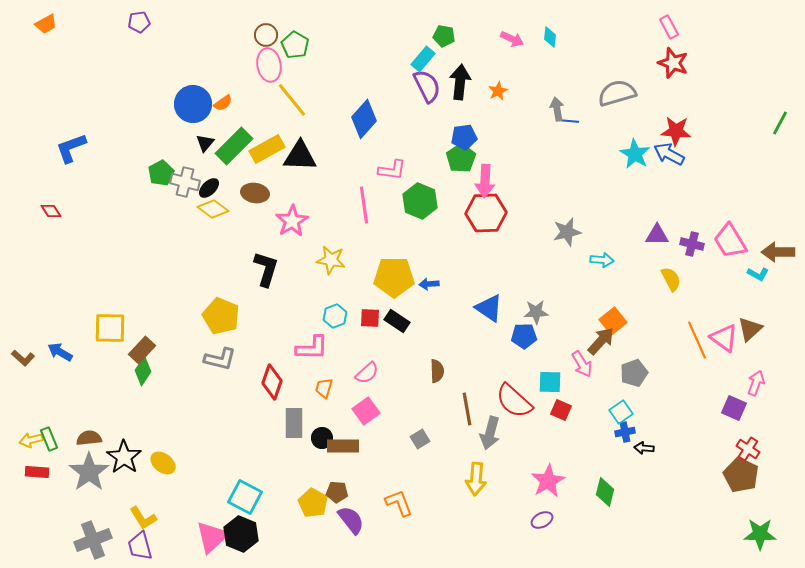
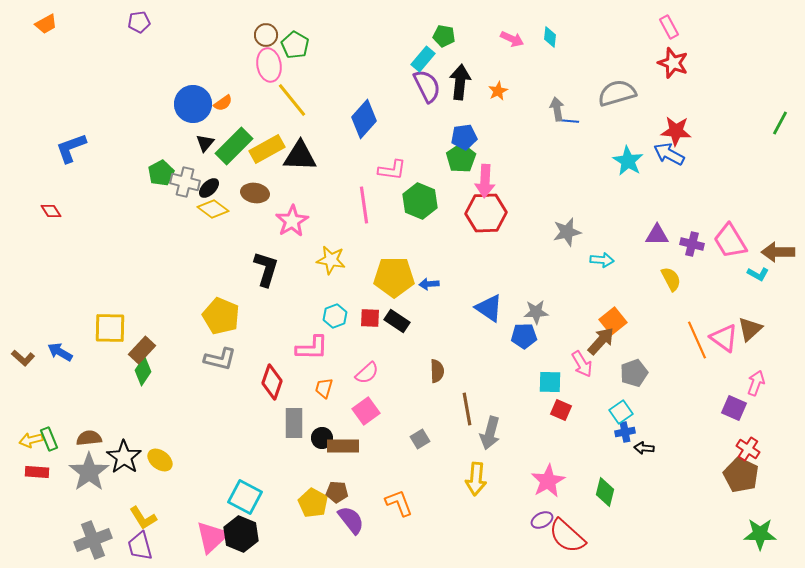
cyan star at (635, 154): moved 7 px left, 7 px down
red semicircle at (514, 401): moved 53 px right, 135 px down
yellow ellipse at (163, 463): moved 3 px left, 3 px up
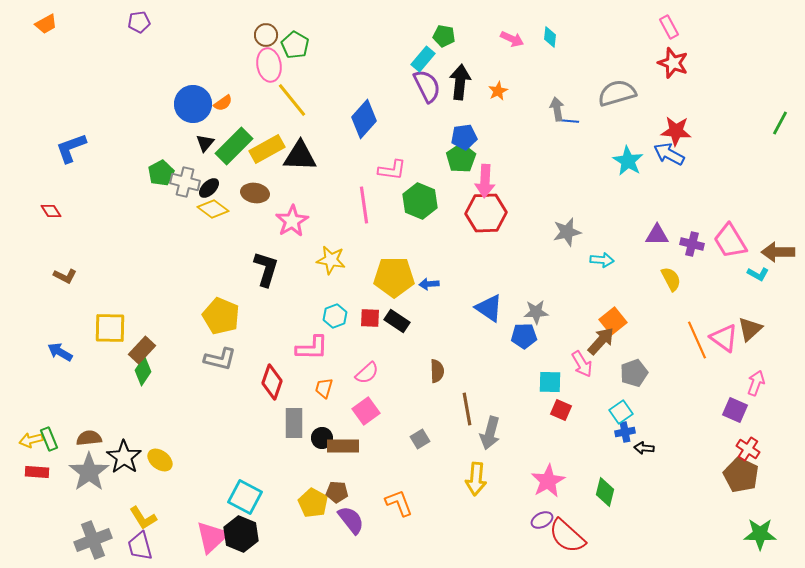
brown L-shape at (23, 358): moved 42 px right, 82 px up; rotated 15 degrees counterclockwise
purple square at (734, 408): moved 1 px right, 2 px down
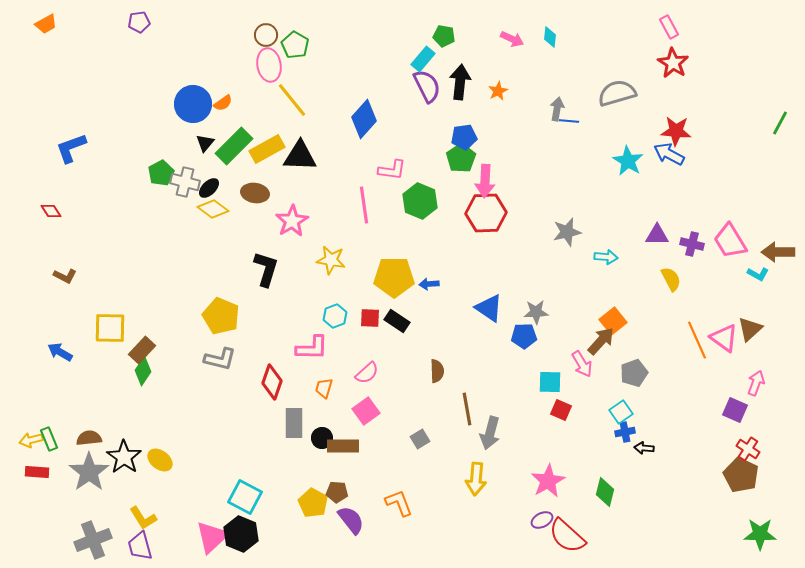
red star at (673, 63): rotated 12 degrees clockwise
gray arrow at (557, 109): rotated 20 degrees clockwise
cyan arrow at (602, 260): moved 4 px right, 3 px up
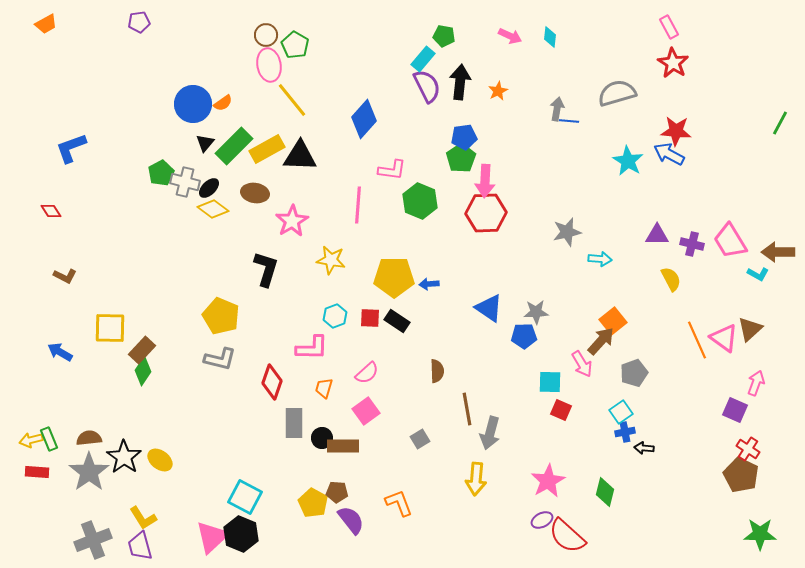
pink arrow at (512, 39): moved 2 px left, 3 px up
pink line at (364, 205): moved 6 px left; rotated 12 degrees clockwise
cyan arrow at (606, 257): moved 6 px left, 2 px down
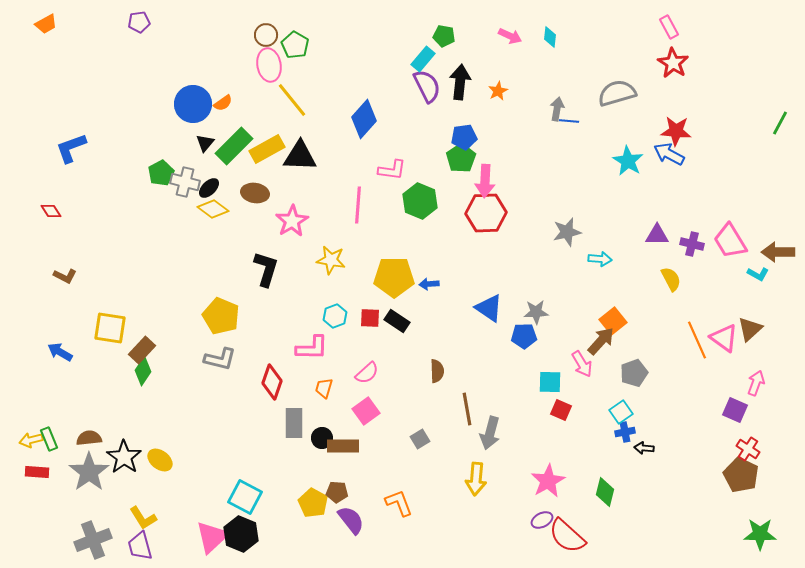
yellow square at (110, 328): rotated 8 degrees clockwise
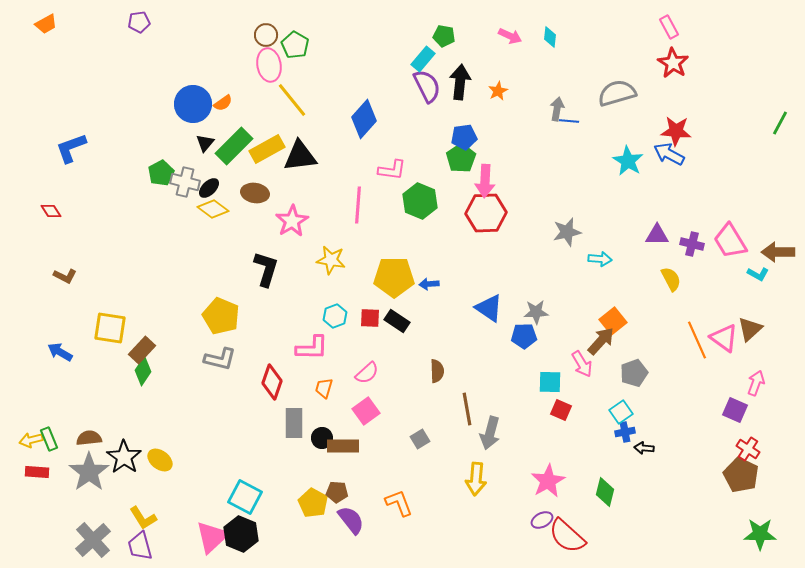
black triangle at (300, 156): rotated 9 degrees counterclockwise
gray cross at (93, 540): rotated 21 degrees counterclockwise
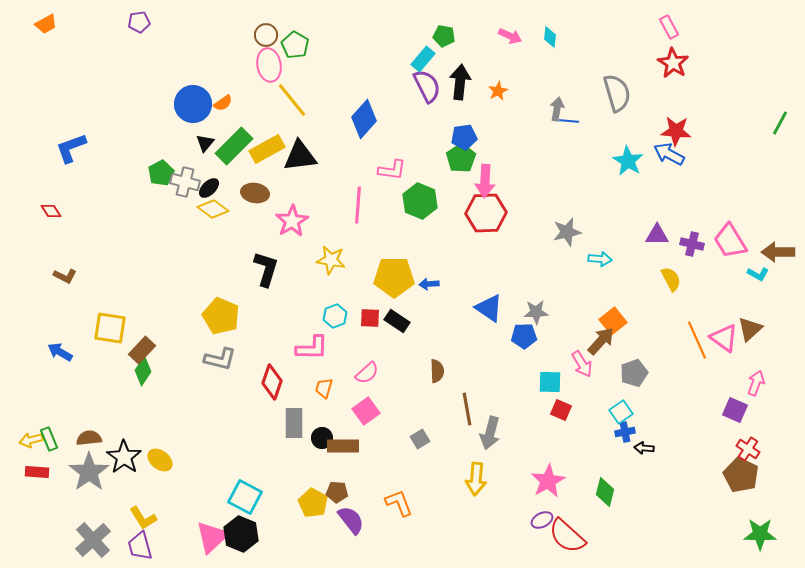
gray semicircle at (617, 93): rotated 90 degrees clockwise
